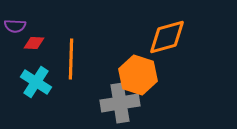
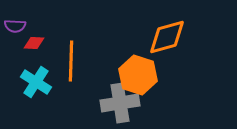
orange line: moved 2 px down
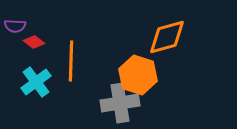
red diamond: moved 1 px up; rotated 35 degrees clockwise
cyan cross: rotated 20 degrees clockwise
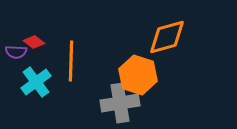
purple semicircle: moved 1 px right, 26 px down
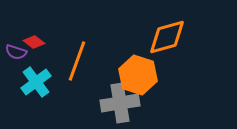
purple semicircle: rotated 15 degrees clockwise
orange line: moved 6 px right; rotated 18 degrees clockwise
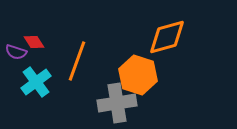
red diamond: rotated 20 degrees clockwise
gray cross: moved 3 px left
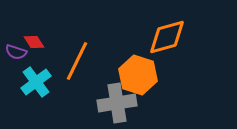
orange line: rotated 6 degrees clockwise
